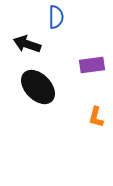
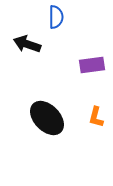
black ellipse: moved 9 px right, 31 px down
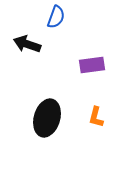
blue semicircle: rotated 20 degrees clockwise
black ellipse: rotated 60 degrees clockwise
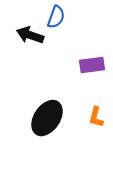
black arrow: moved 3 px right, 9 px up
black ellipse: rotated 18 degrees clockwise
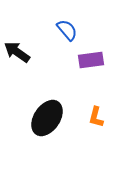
blue semicircle: moved 11 px right, 13 px down; rotated 60 degrees counterclockwise
black arrow: moved 13 px left, 17 px down; rotated 16 degrees clockwise
purple rectangle: moved 1 px left, 5 px up
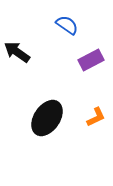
blue semicircle: moved 5 px up; rotated 15 degrees counterclockwise
purple rectangle: rotated 20 degrees counterclockwise
orange L-shape: rotated 130 degrees counterclockwise
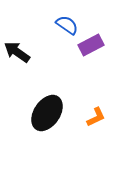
purple rectangle: moved 15 px up
black ellipse: moved 5 px up
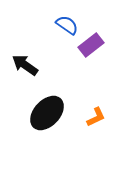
purple rectangle: rotated 10 degrees counterclockwise
black arrow: moved 8 px right, 13 px down
black ellipse: rotated 9 degrees clockwise
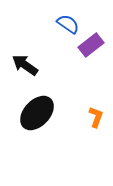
blue semicircle: moved 1 px right, 1 px up
black ellipse: moved 10 px left
orange L-shape: rotated 45 degrees counterclockwise
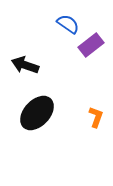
black arrow: rotated 16 degrees counterclockwise
